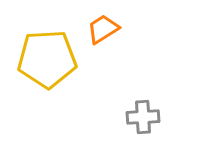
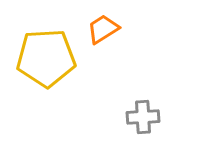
yellow pentagon: moved 1 px left, 1 px up
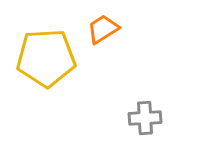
gray cross: moved 2 px right, 1 px down
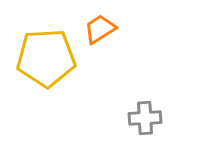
orange trapezoid: moved 3 px left
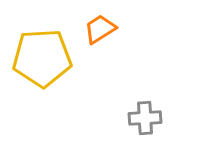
yellow pentagon: moved 4 px left
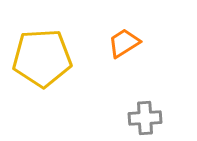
orange trapezoid: moved 24 px right, 14 px down
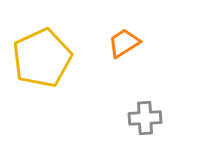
yellow pentagon: rotated 22 degrees counterclockwise
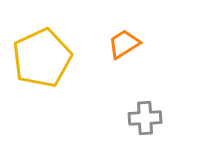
orange trapezoid: moved 1 px down
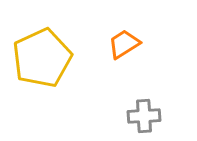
gray cross: moved 1 px left, 2 px up
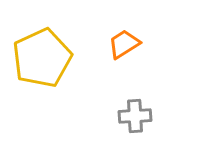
gray cross: moved 9 px left
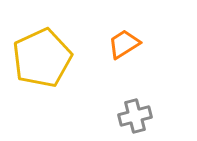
gray cross: rotated 12 degrees counterclockwise
